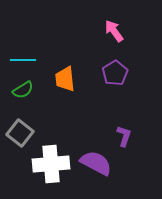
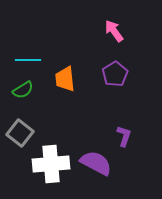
cyan line: moved 5 px right
purple pentagon: moved 1 px down
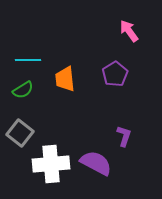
pink arrow: moved 15 px right
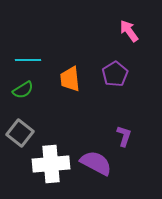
orange trapezoid: moved 5 px right
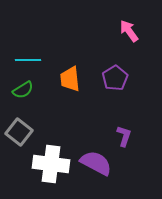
purple pentagon: moved 4 px down
gray square: moved 1 px left, 1 px up
white cross: rotated 12 degrees clockwise
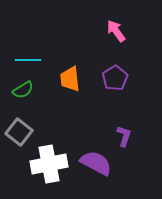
pink arrow: moved 13 px left
white cross: moved 2 px left; rotated 18 degrees counterclockwise
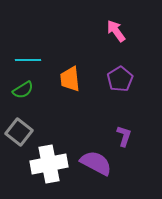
purple pentagon: moved 5 px right, 1 px down
